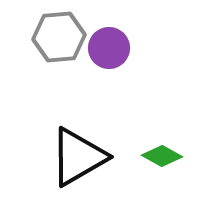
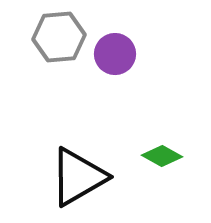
purple circle: moved 6 px right, 6 px down
black triangle: moved 20 px down
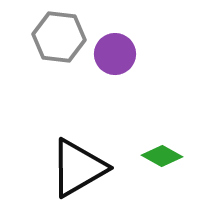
gray hexagon: rotated 12 degrees clockwise
black triangle: moved 9 px up
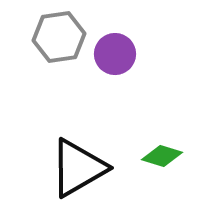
gray hexagon: rotated 15 degrees counterclockwise
green diamond: rotated 12 degrees counterclockwise
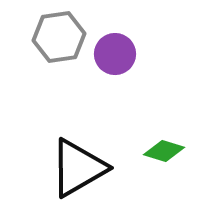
green diamond: moved 2 px right, 5 px up
